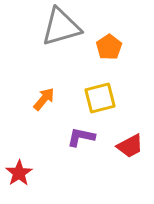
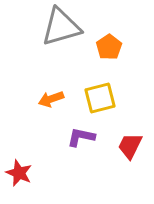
orange arrow: moved 7 px right; rotated 150 degrees counterclockwise
red trapezoid: rotated 144 degrees clockwise
red star: rotated 16 degrees counterclockwise
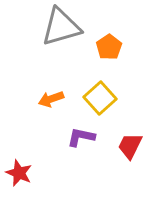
yellow square: rotated 28 degrees counterclockwise
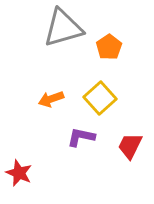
gray triangle: moved 2 px right, 1 px down
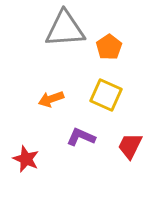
gray triangle: moved 2 px right, 1 px down; rotated 12 degrees clockwise
yellow square: moved 6 px right, 3 px up; rotated 24 degrees counterclockwise
purple L-shape: rotated 12 degrees clockwise
red star: moved 7 px right, 14 px up
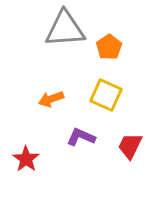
red star: rotated 12 degrees clockwise
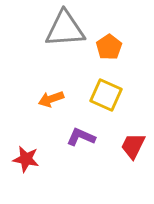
red trapezoid: moved 3 px right
red star: rotated 24 degrees counterclockwise
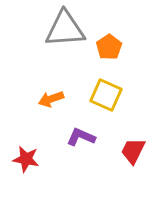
red trapezoid: moved 5 px down
